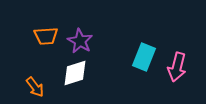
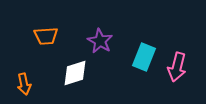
purple star: moved 20 px right
orange arrow: moved 11 px left, 3 px up; rotated 25 degrees clockwise
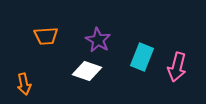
purple star: moved 2 px left, 1 px up
cyan rectangle: moved 2 px left
white diamond: moved 12 px right, 2 px up; rotated 36 degrees clockwise
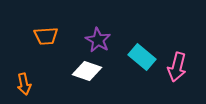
cyan rectangle: rotated 72 degrees counterclockwise
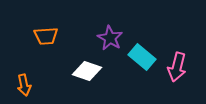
purple star: moved 12 px right, 2 px up
orange arrow: moved 1 px down
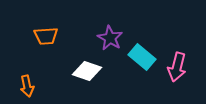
orange arrow: moved 3 px right, 1 px down
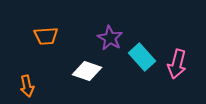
cyan rectangle: rotated 8 degrees clockwise
pink arrow: moved 3 px up
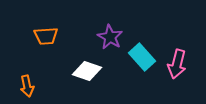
purple star: moved 1 px up
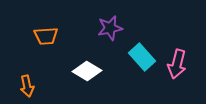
purple star: moved 9 px up; rotated 30 degrees clockwise
white diamond: rotated 12 degrees clockwise
